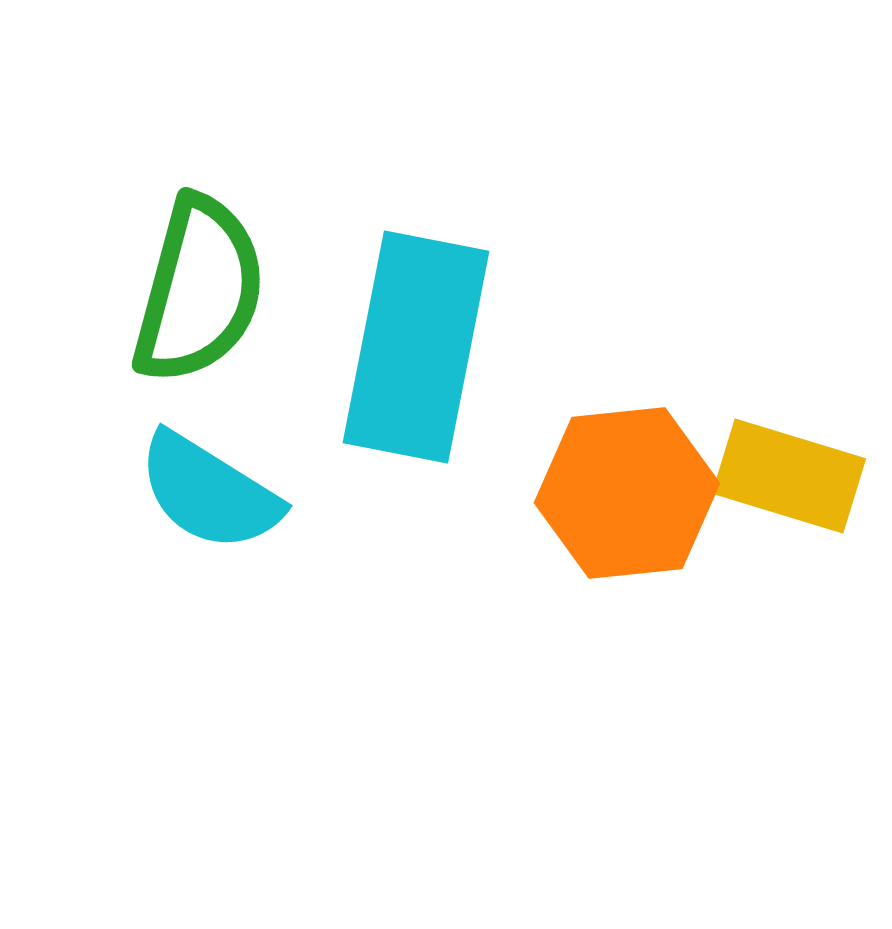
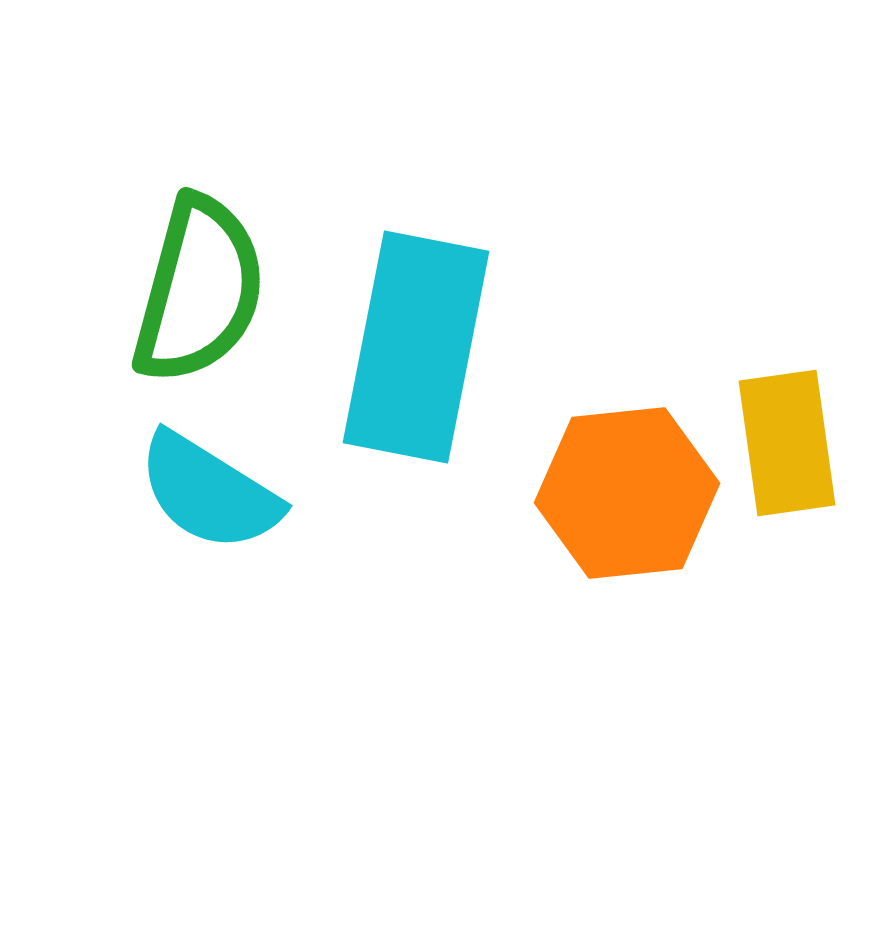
yellow rectangle: moved 2 px left, 33 px up; rotated 65 degrees clockwise
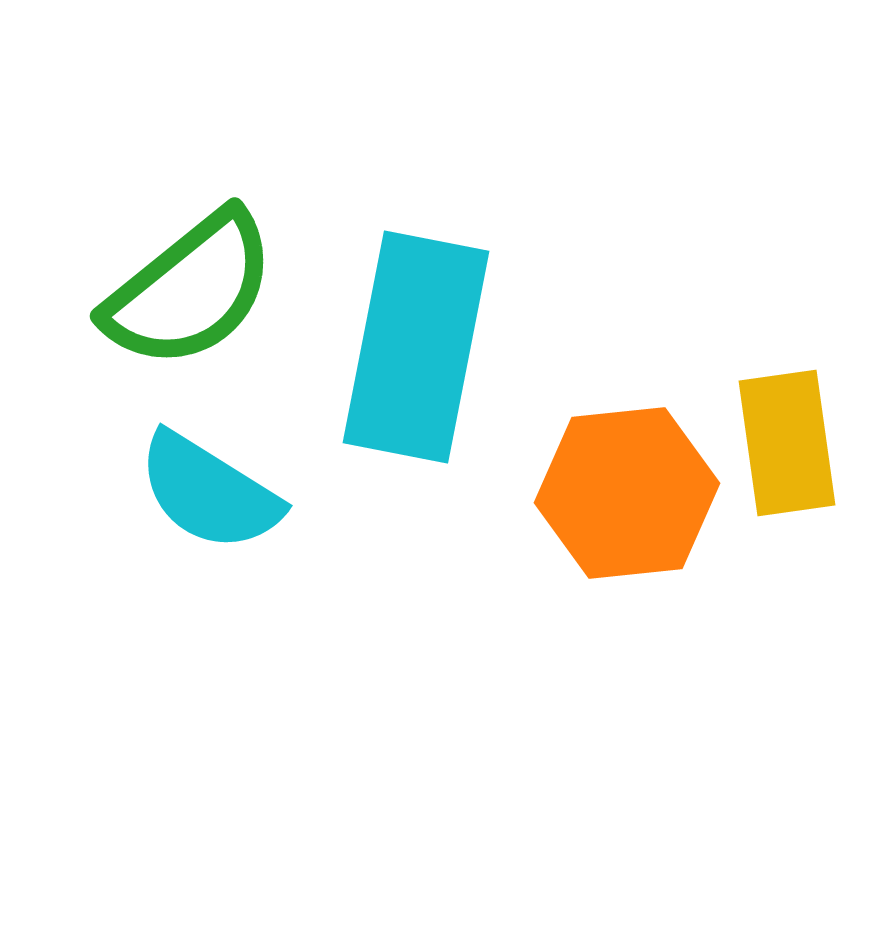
green semicircle: moved 9 px left; rotated 36 degrees clockwise
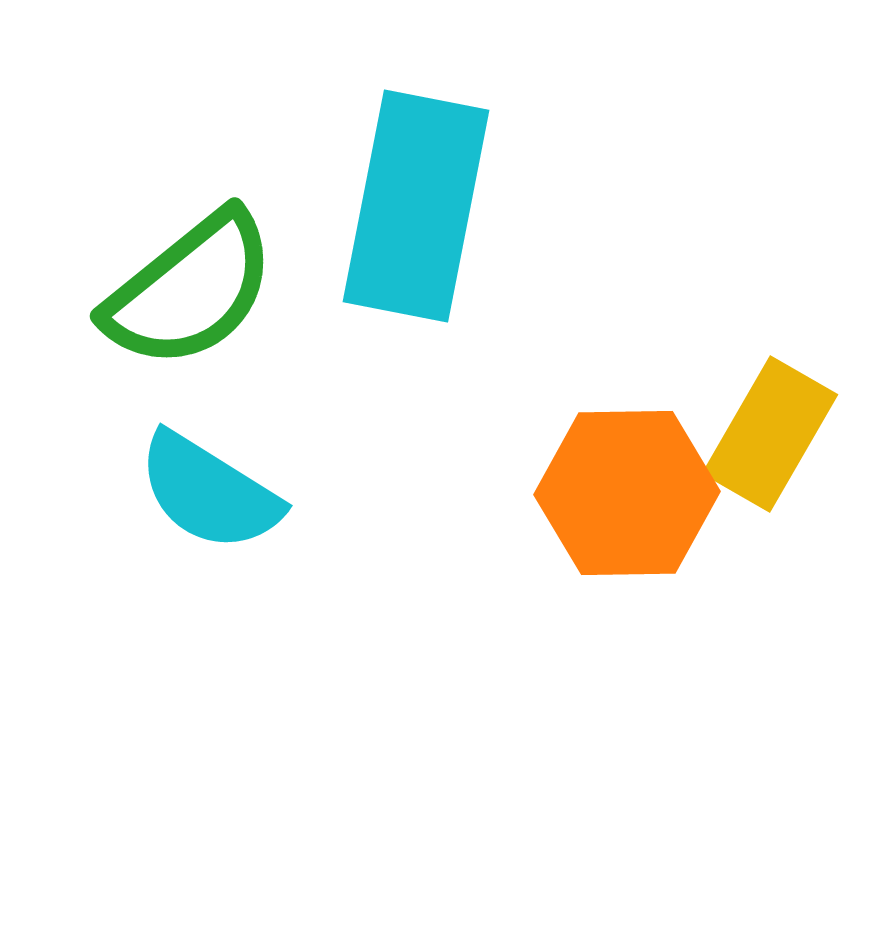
cyan rectangle: moved 141 px up
yellow rectangle: moved 17 px left, 9 px up; rotated 38 degrees clockwise
orange hexagon: rotated 5 degrees clockwise
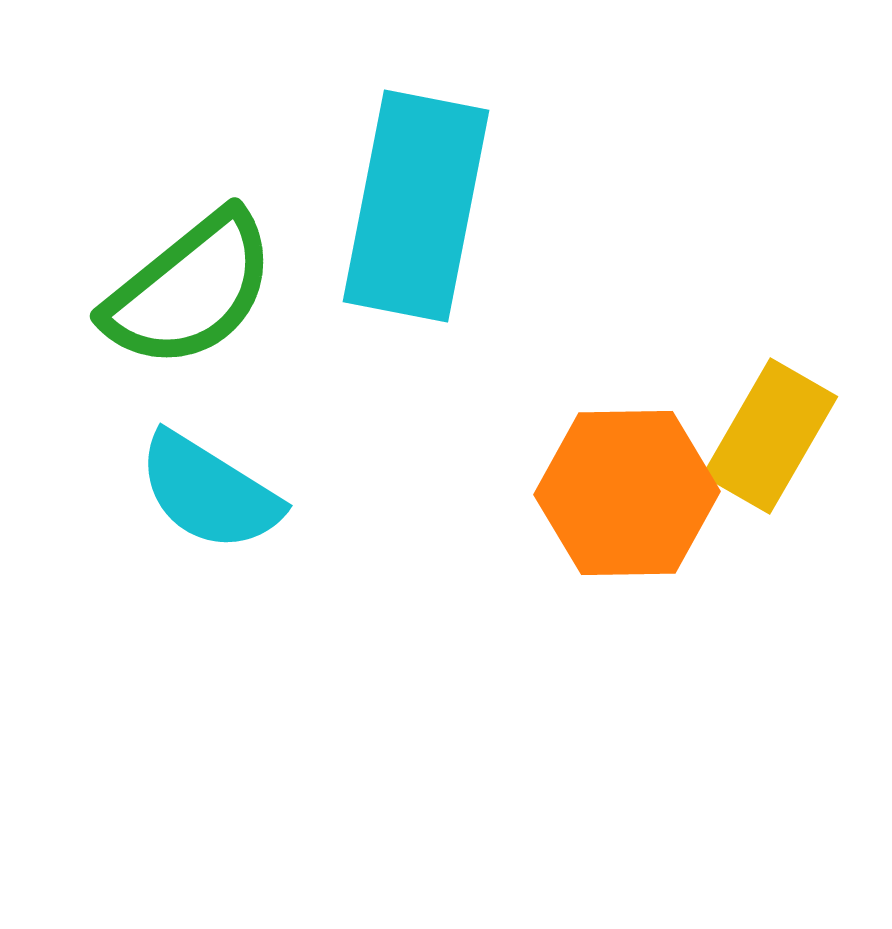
yellow rectangle: moved 2 px down
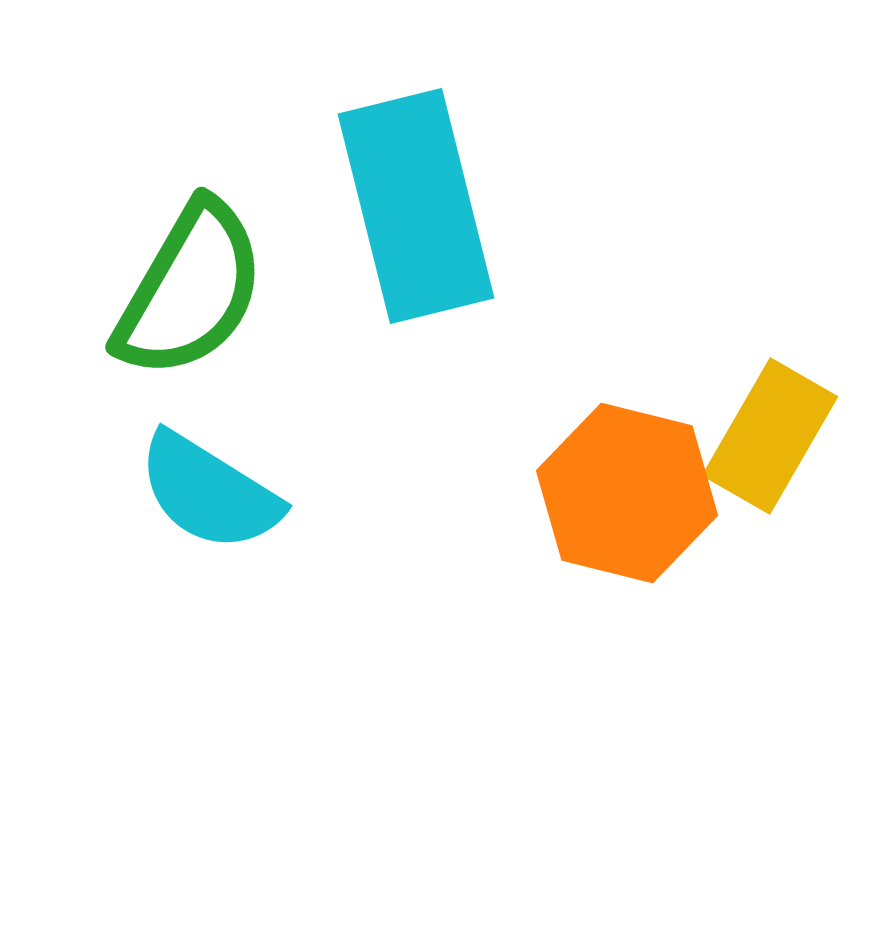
cyan rectangle: rotated 25 degrees counterclockwise
green semicircle: rotated 21 degrees counterclockwise
orange hexagon: rotated 15 degrees clockwise
